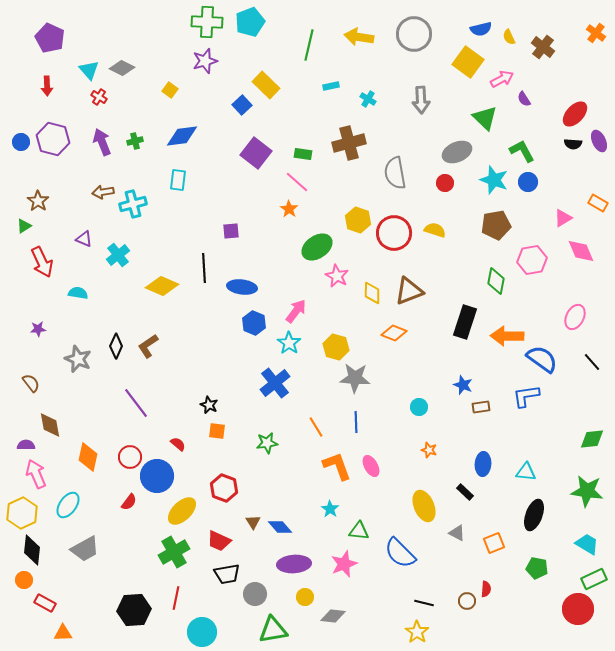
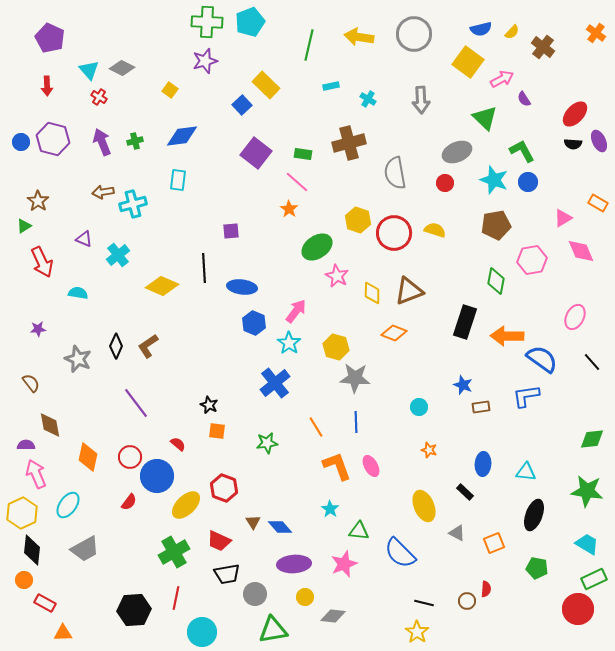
yellow semicircle at (509, 37): moved 3 px right, 5 px up; rotated 112 degrees counterclockwise
yellow ellipse at (182, 511): moved 4 px right, 6 px up
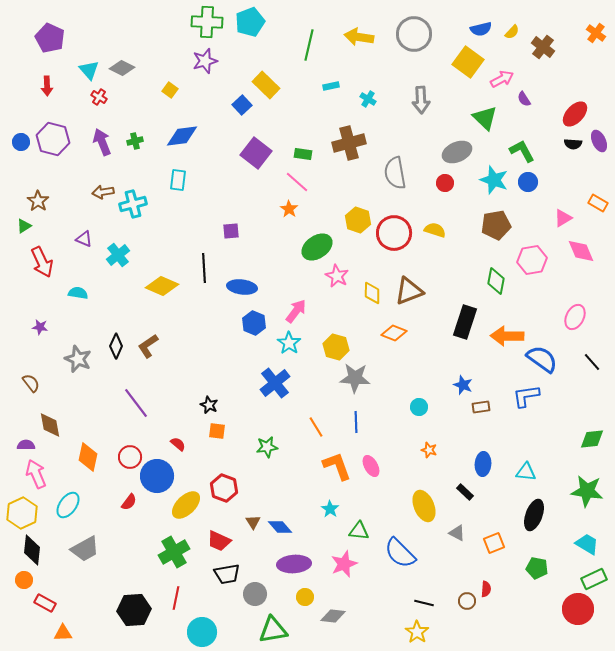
purple star at (38, 329): moved 2 px right, 2 px up; rotated 14 degrees clockwise
green star at (267, 443): moved 4 px down
